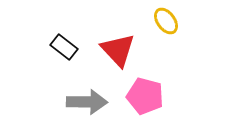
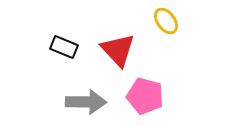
black rectangle: rotated 16 degrees counterclockwise
gray arrow: moved 1 px left
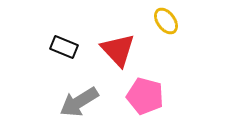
gray arrow: moved 7 px left; rotated 147 degrees clockwise
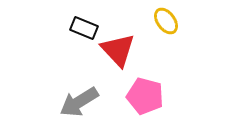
black rectangle: moved 20 px right, 19 px up
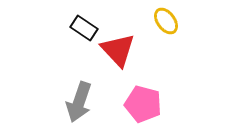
black rectangle: rotated 12 degrees clockwise
pink pentagon: moved 2 px left, 8 px down
gray arrow: rotated 39 degrees counterclockwise
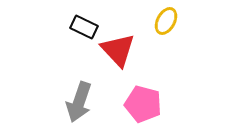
yellow ellipse: rotated 64 degrees clockwise
black rectangle: moved 1 px up; rotated 8 degrees counterclockwise
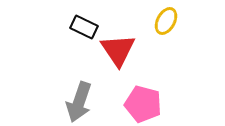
red triangle: rotated 9 degrees clockwise
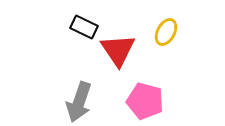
yellow ellipse: moved 11 px down
pink pentagon: moved 2 px right, 3 px up
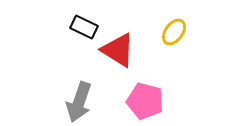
yellow ellipse: moved 8 px right; rotated 8 degrees clockwise
red triangle: rotated 24 degrees counterclockwise
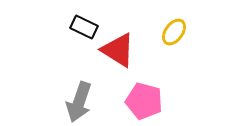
pink pentagon: moved 1 px left
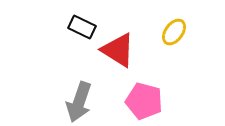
black rectangle: moved 2 px left
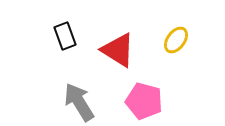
black rectangle: moved 17 px left, 9 px down; rotated 44 degrees clockwise
yellow ellipse: moved 2 px right, 8 px down
gray arrow: rotated 129 degrees clockwise
